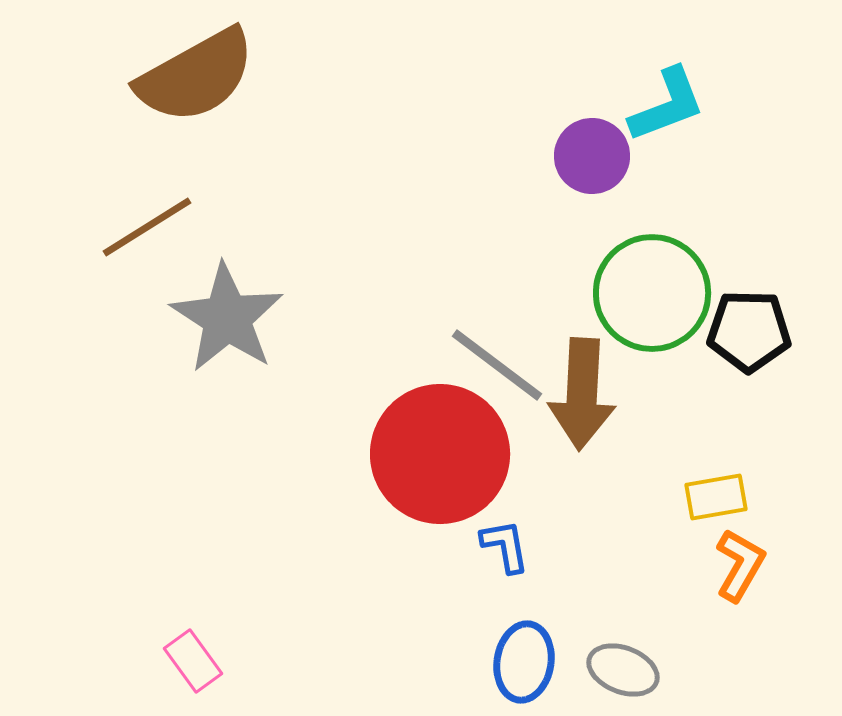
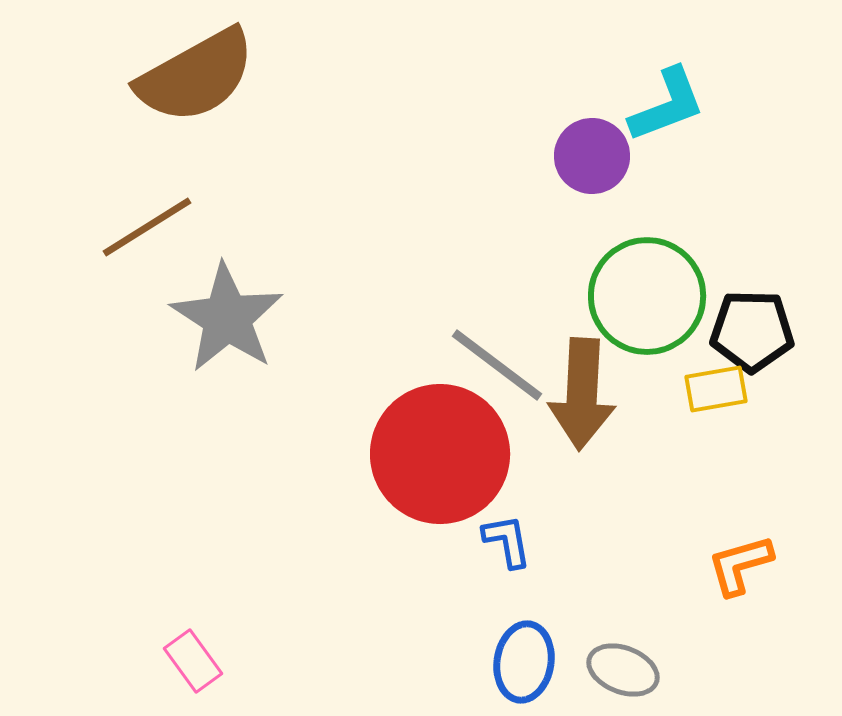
green circle: moved 5 px left, 3 px down
black pentagon: moved 3 px right
yellow rectangle: moved 108 px up
blue L-shape: moved 2 px right, 5 px up
orange L-shape: rotated 136 degrees counterclockwise
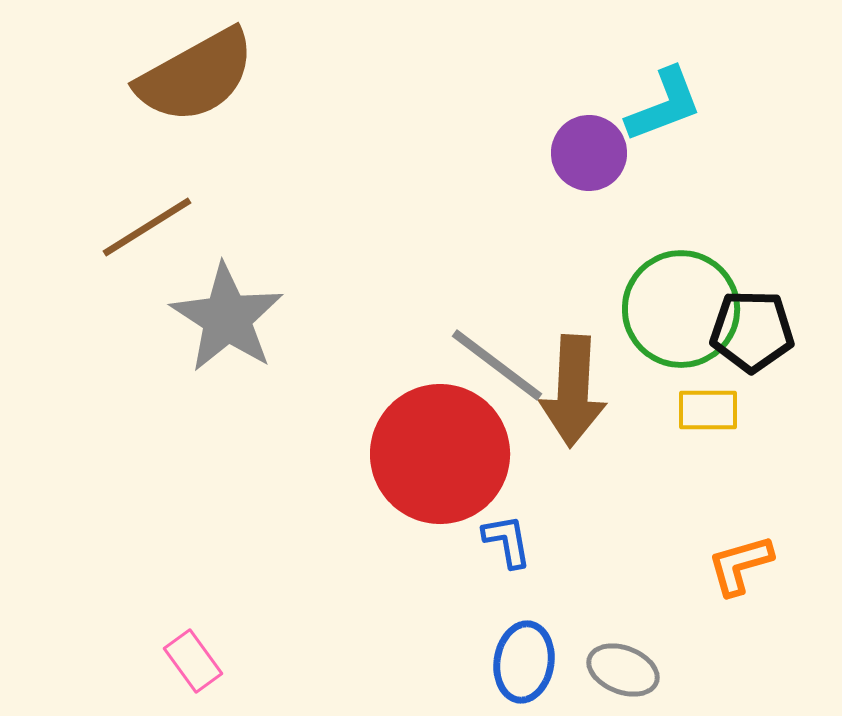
cyan L-shape: moved 3 px left
purple circle: moved 3 px left, 3 px up
green circle: moved 34 px right, 13 px down
yellow rectangle: moved 8 px left, 21 px down; rotated 10 degrees clockwise
brown arrow: moved 9 px left, 3 px up
